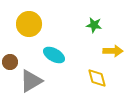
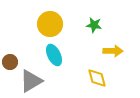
yellow circle: moved 21 px right
cyan ellipse: rotated 35 degrees clockwise
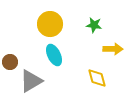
yellow arrow: moved 2 px up
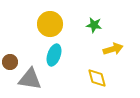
yellow arrow: rotated 18 degrees counterclockwise
cyan ellipse: rotated 45 degrees clockwise
gray triangle: moved 1 px left, 2 px up; rotated 40 degrees clockwise
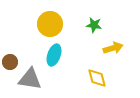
yellow arrow: moved 1 px up
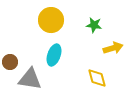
yellow circle: moved 1 px right, 4 px up
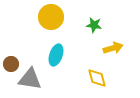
yellow circle: moved 3 px up
cyan ellipse: moved 2 px right
brown circle: moved 1 px right, 2 px down
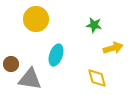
yellow circle: moved 15 px left, 2 px down
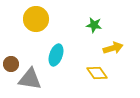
yellow diamond: moved 5 px up; rotated 20 degrees counterclockwise
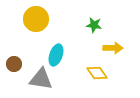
yellow arrow: rotated 18 degrees clockwise
brown circle: moved 3 px right
gray triangle: moved 11 px right
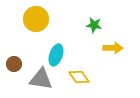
yellow diamond: moved 18 px left, 4 px down
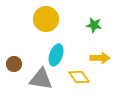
yellow circle: moved 10 px right
yellow arrow: moved 13 px left, 10 px down
